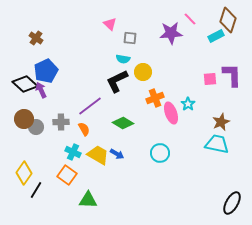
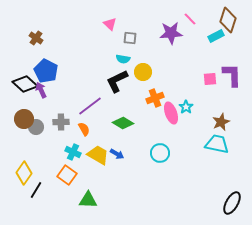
blue pentagon: rotated 20 degrees counterclockwise
cyan star: moved 2 px left, 3 px down
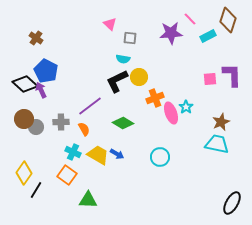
cyan rectangle: moved 8 px left
yellow circle: moved 4 px left, 5 px down
cyan circle: moved 4 px down
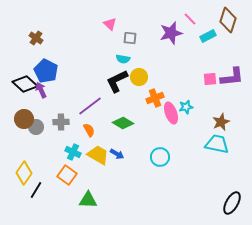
purple star: rotated 10 degrees counterclockwise
purple L-shape: moved 2 px down; rotated 85 degrees clockwise
cyan star: rotated 24 degrees clockwise
orange semicircle: moved 5 px right, 1 px down
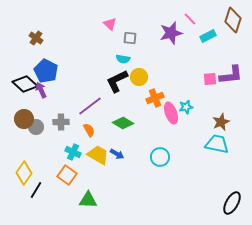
brown diamond: moved 5 px right
purple L-shape: moved 1 px left, 2 px up
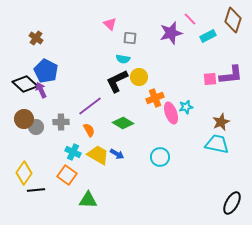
black line: rotated 54 degrees clockwise
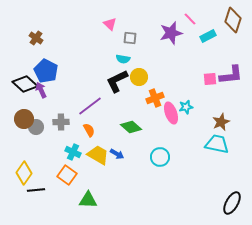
green diamond: moved 8 px right, 4 px down; rotated 10 degrees clockwise
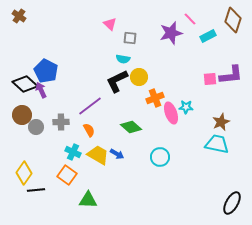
brown cross: moved 17 px left, 22 px up
cyan star: rotated 16 degrees clockwise
brown circle: moved 2 px left, 4 px up
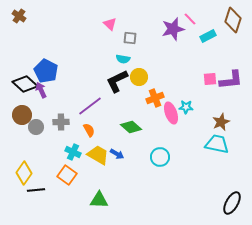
purple star: moved 2 px right, 4 px up
purple L-shape: moved 5 px down
green triangle: moved 11 px right
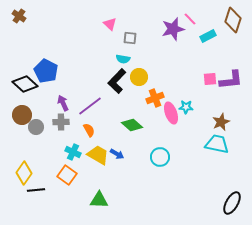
black L-shape: rotated 20 degrees counterclockwise
purple arrow: moved 22 px right, 13 px down
green diamond: moved 1 px right, 2 px up
